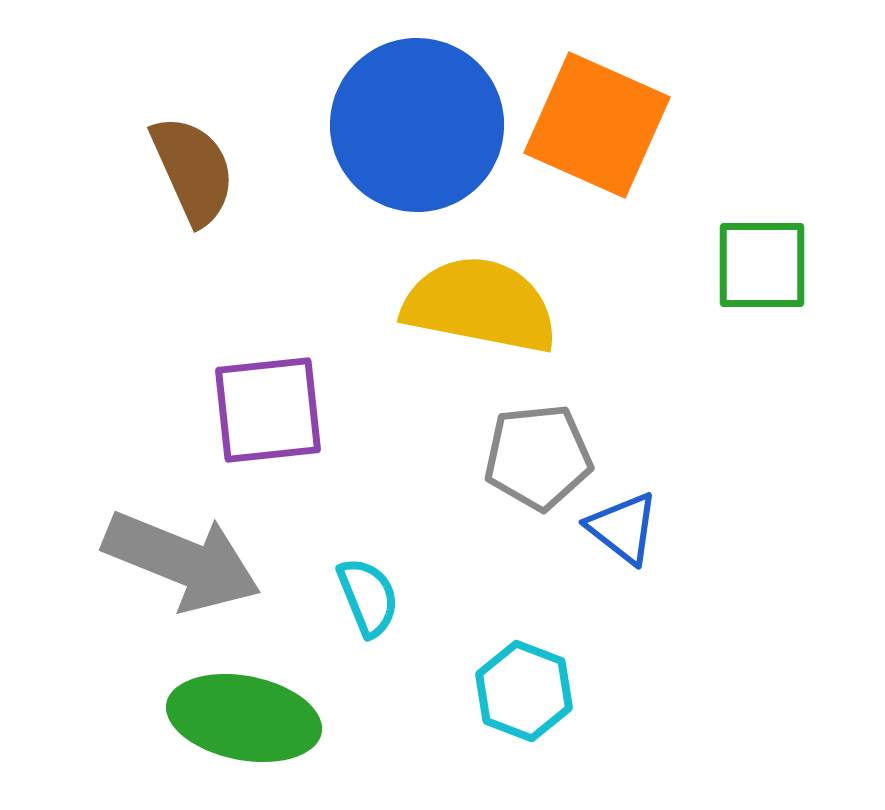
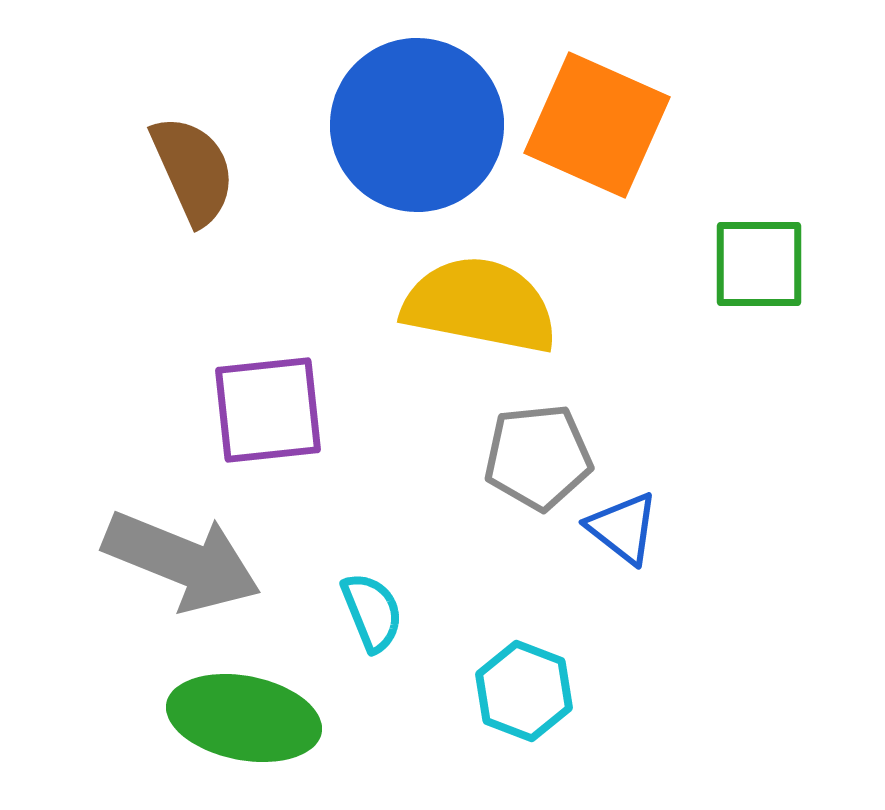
green square: moved 3 px left, 1 px up
cyan semicircle: moved 4 px right, 15 px down
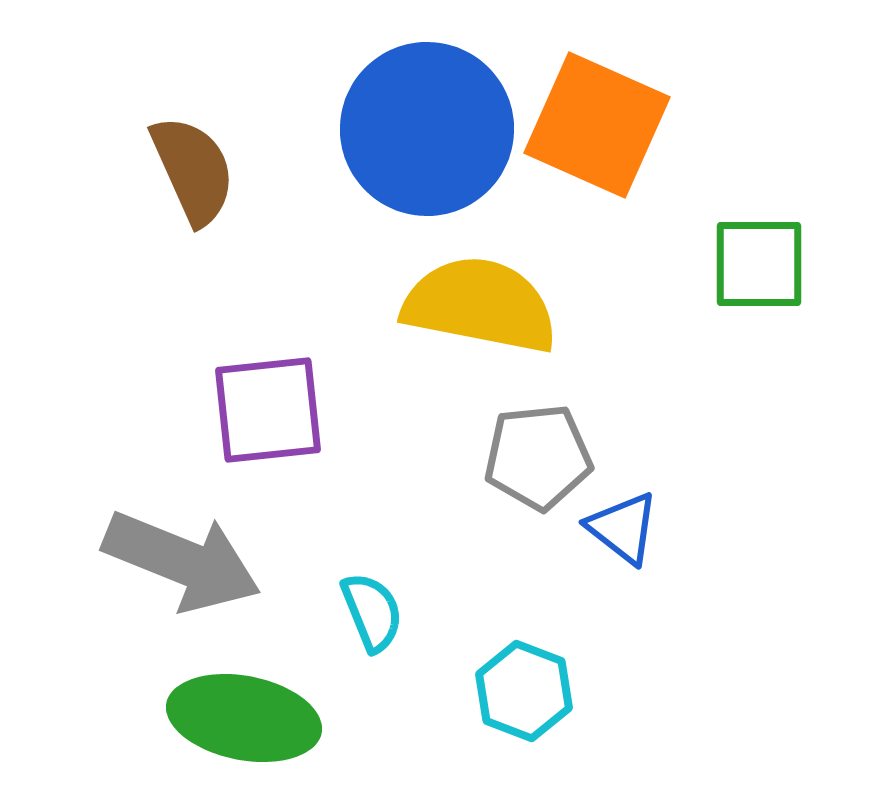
blue circle: moved 10 px right, 4 px down
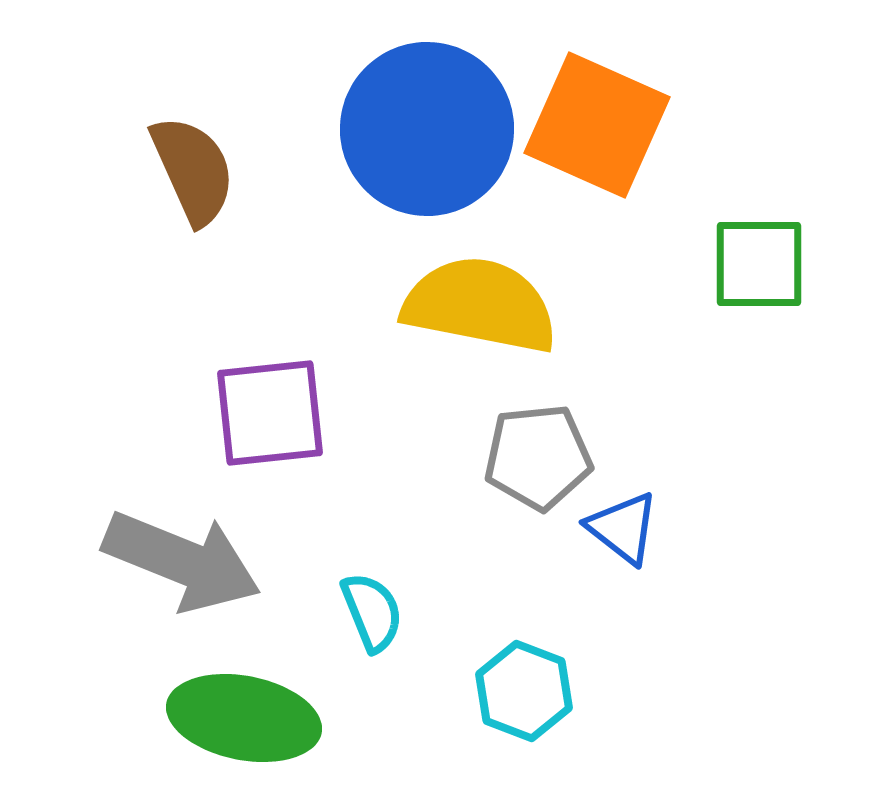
purple square: moved 2 px right, 3 px down
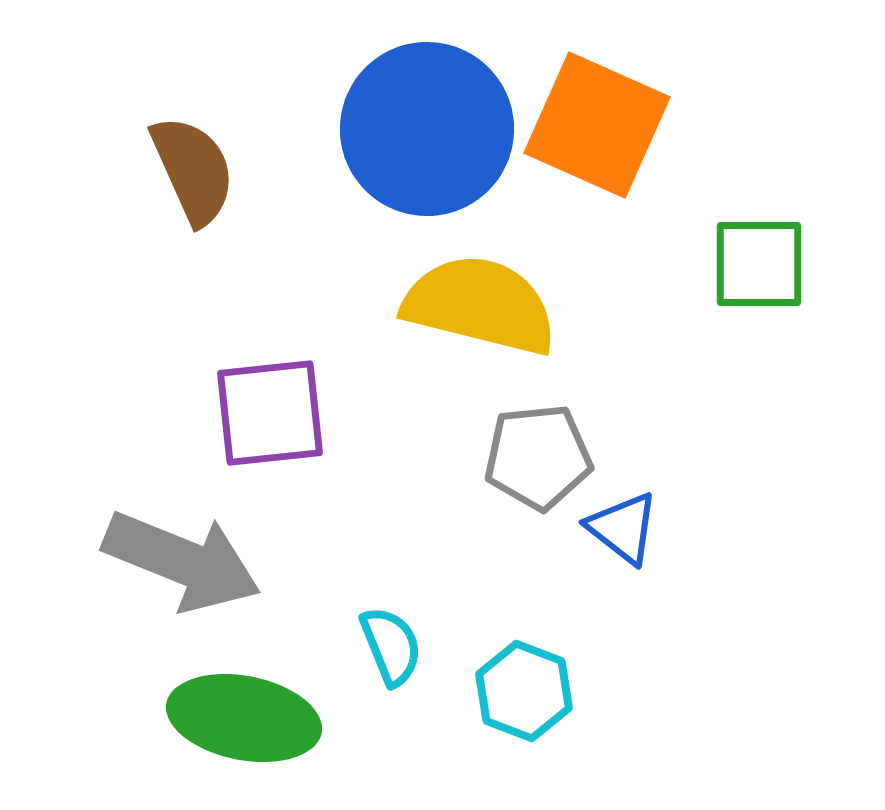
yellow semicircle: rotated 3 degrees clockwise
cyan semicircle: moved 19 px right, 34 px down
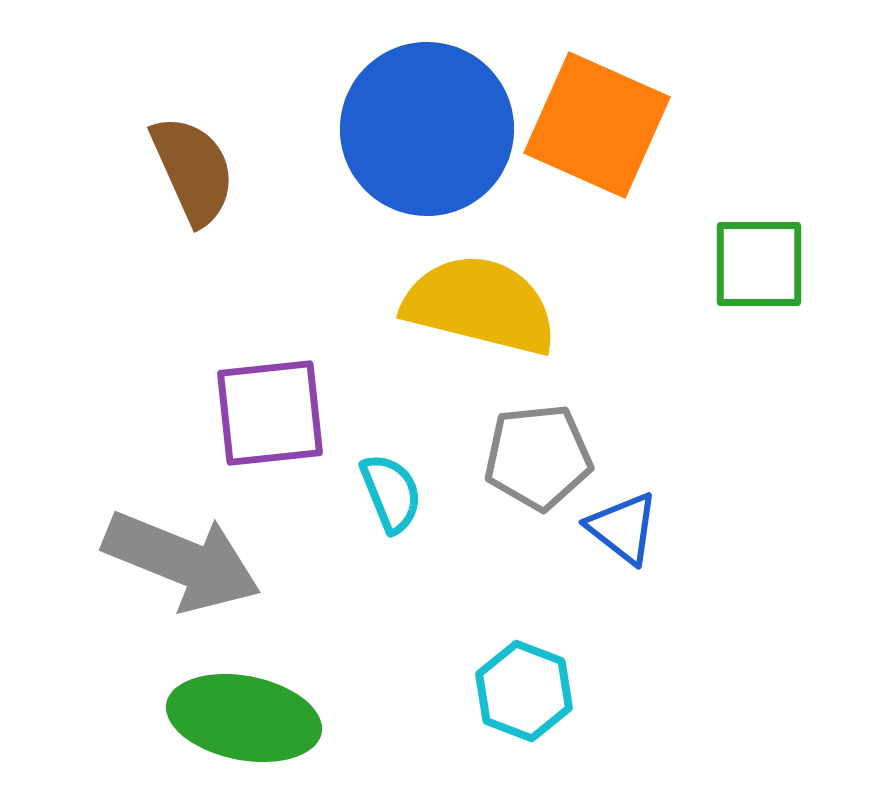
cyan semicircle: moved 153 px up
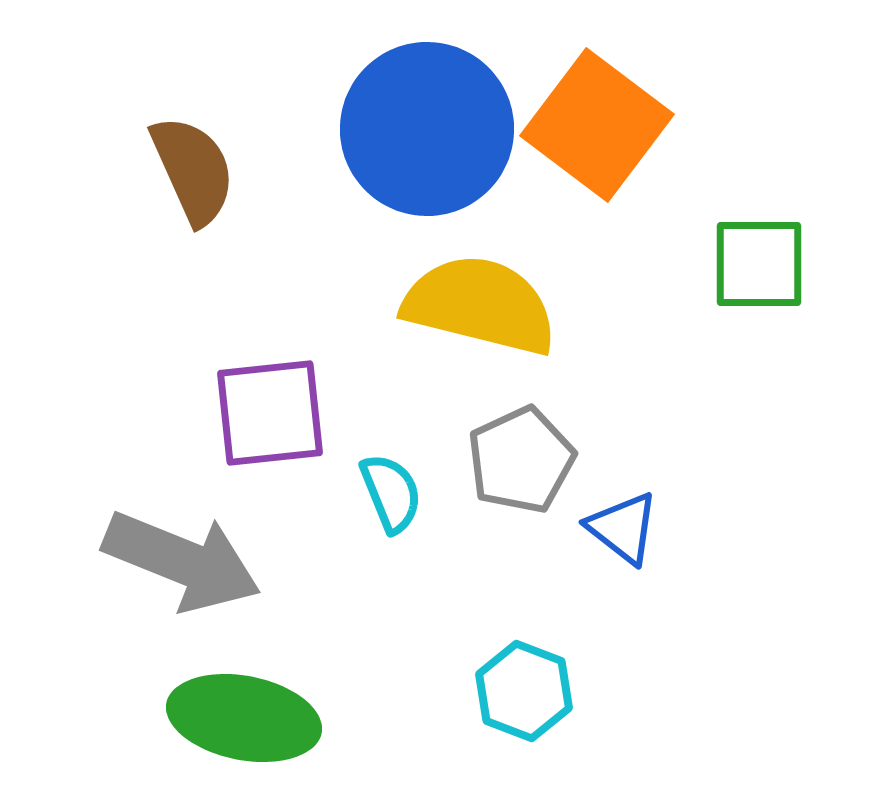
orange square: rotated 13 degrees clockwise
gray pentagon: moved 17 px left, 3 px down; rotated 19 degrees counterclockwise
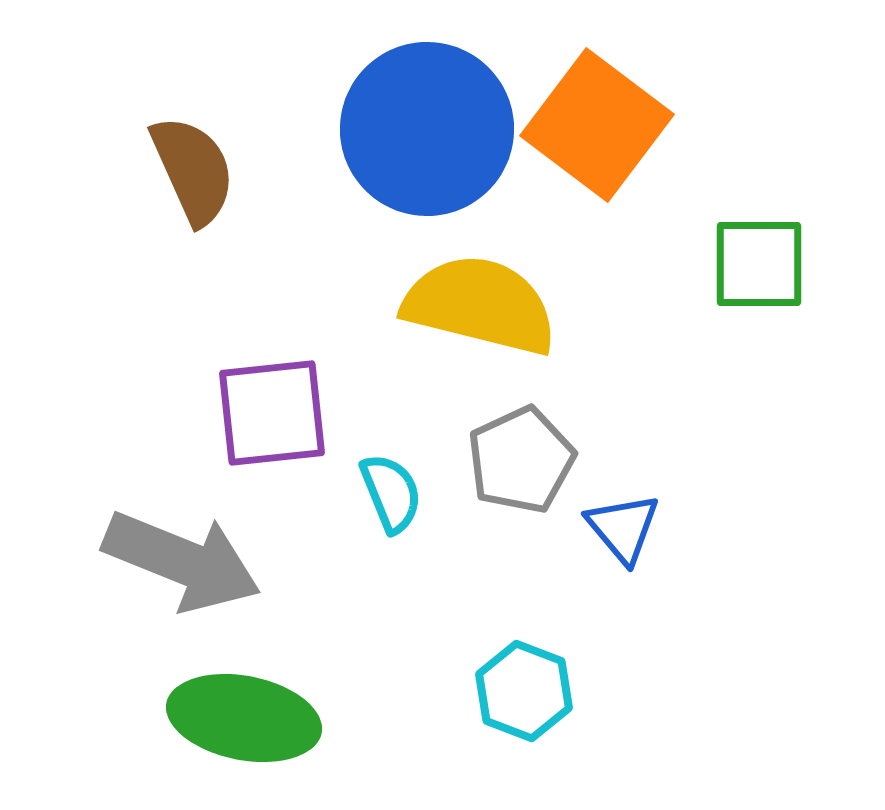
purple square: moved 2 px right
blue triangle: rotated 12 degrees clockwise
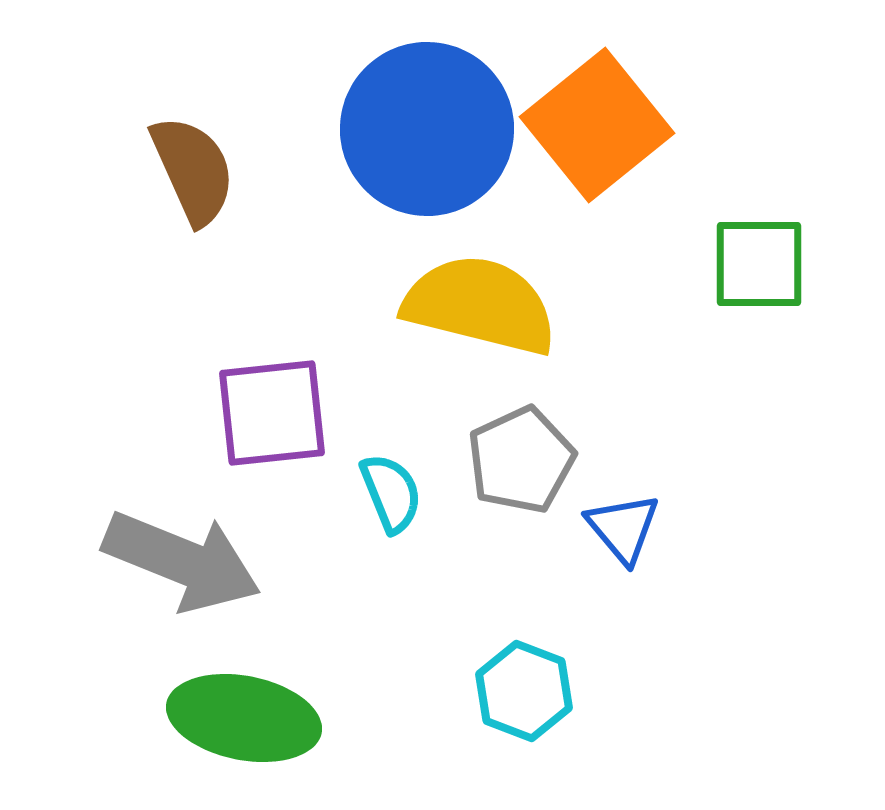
orange square: rotated 14 degrees clockwise
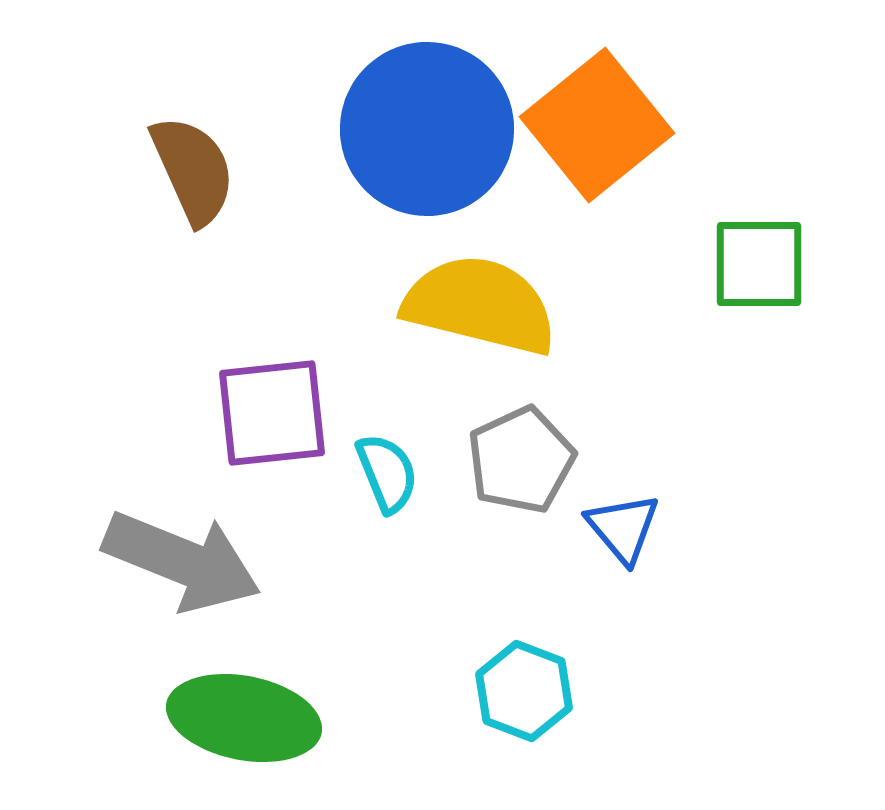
cyan semicircle: moved 4 px left, 20 px up
